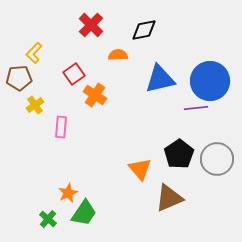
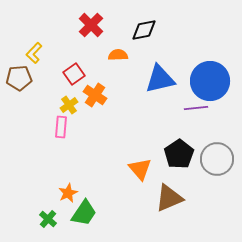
yellow cross: moved 34 px right
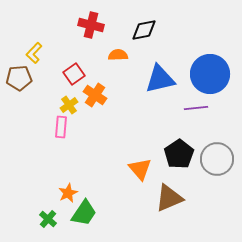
red cross: rotated 30 degrees counterclockwise
blue circle: moved 7 px up
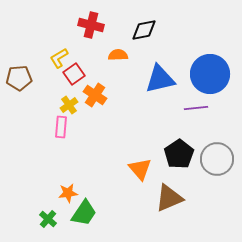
yellow L-shape: moved 25 px right, 5 px down; rotated 15 degrees clockwise
orange star: rotated 18 degrees clockwise
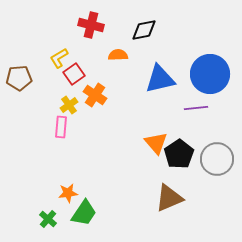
orange triangle: moved 16 px right, 26 px up
